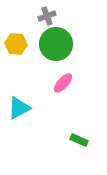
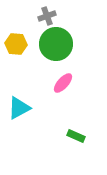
green rectangle: moved 3 px left, 4 px up
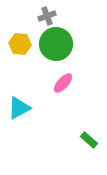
yellow hexagon: moved 4 px right
green rectangle: moved 13 px right, 4 px down; rotated 18 degrees clockwise
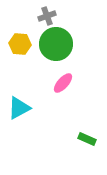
green rectangle: moved 2 px left, 1 px up; rotated 18 degrees counterclockwise
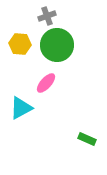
green circle: moved 1 px right, 1 px down
pink ellipse: moved 17 px left
cyan triangle: moved 2 px right
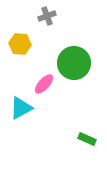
green circle: moved 17 px right, 18 px down
pink ellipse: moved 2 px left, 1 px down
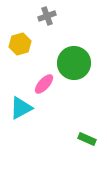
yellow hexagon: rotated 20 degrees counterclockwise
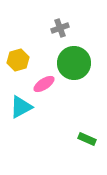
gray cross: moved 13 px right, 12 px down
yellow hexagon: moved 2 px left, 16 px down
pink ellipse: rotated 15 degrees clockwise
cyan triangle: moved 1 px up
